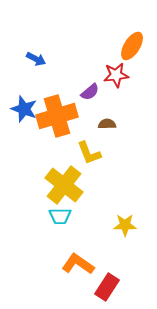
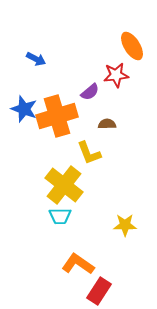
orange ellipse: rotated 64 degrees counterclockwise
red rectangle: moved 8 px left, 4 px down
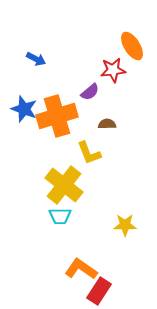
red star: moved 3 px left, 5 px up
orange L-shape: moved 3 px right, 5 px down
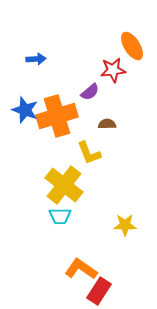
blue arrow: rotated 30 degrees counterclockwise
blue star: moved 1 px right, 1 px down
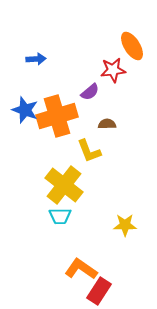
yellow L-shape: moved 2 px up
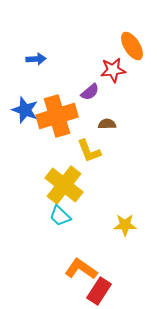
cyan trapezoid: rotated 45 degrees clockwise
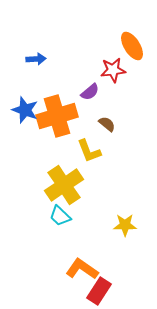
brown semicircle: rotated 42 degrees clockwise
yellow cross: rotated 18 degrees clockwise
orange L-shape: moved 1 px right
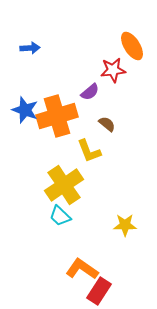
blue arrow: moved 6 px left, 11 px up
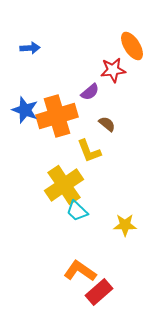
cyan trapezoid: moved 17 px right, 5 px up
orange L-shape: moved 2 px left, 2 px down
red rectangle: moved 1 px down; rotated 16 degrees clockwise
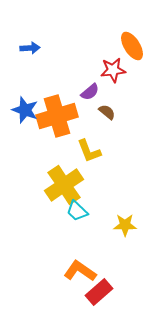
brown semicircle: moved 12 px up
